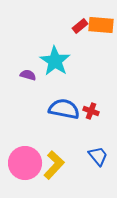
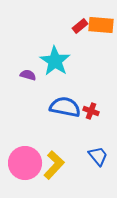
blue semicircle: moved 1 px right, 2 px up
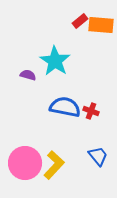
red rectangle: moved 5 px up
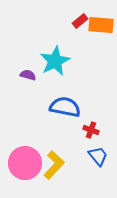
cyan star: rotated 12 degrees clockwise
red cross: moved 19 px down
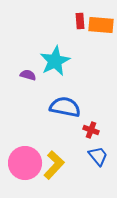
red rectangle: rotated 56 degrees counterclockwise
